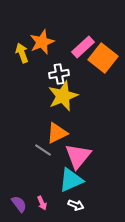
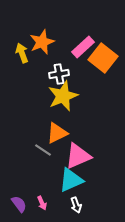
pink triangle: rotated 28 degrees clockwise
white arrow: rotated 49 degrees clockwise
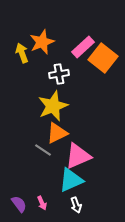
yellow star: moved 10 px left, 10 px down
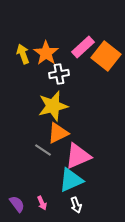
orange star: moved 4 px right, 11 px down; rotated 15 degrees counterclockwise
yellow arrow: moved 1 px right, 1 px down
orange square: moved 3 px right, 2 px up
yellow star: rotated 8 degrees clockwise
orange triangle: moved 1 px right
purple semicircle: moved 2 px left
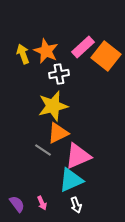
orange star: moved 2 px up; rotated 10 degrees counterclockwise
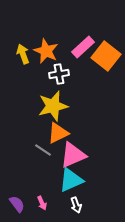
pink triangle: moved 5 px left, 1 px up
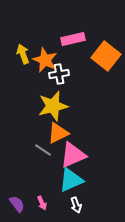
pink rectangle: moved 10 px left, 8 px up; rotated 30 degrees clockwise
orange star: moved 1 px left, 9 px down
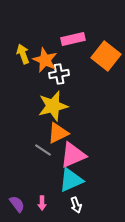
pink arrow: rotated 24 degrees clockwise
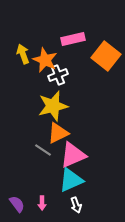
white cross: moved 1 px left, 1 px down; rotated 12 degrees counterclockwise
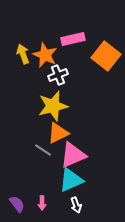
orange star: moved 5 px up
